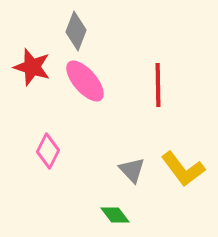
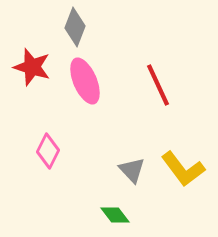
gray diamond: moved 1 px left, 4 px up
pink ellipse: rotated 18 degrees clockwise
red line: rotated 24 degrees counterclockwise
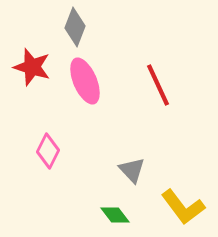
yellow L-shape: moved 38 px down
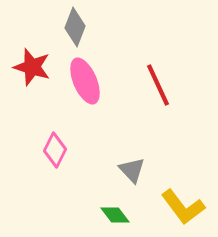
pink diamond: moved 7 px right, 1 px up
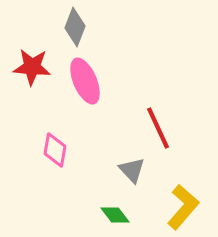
red star: rotated 12 degrees counterclockwise
red line: moved 43 px down
pink diamond: rotated 16 degrees counterclockwise
yellow L-shape: rotated 102 degrees counterclockwise
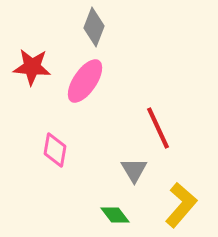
gray diamond: moved 19 px right
pink ellipse: rotated 57 degrees clockwise
gray triangle: moved 2 px right; rotated 12 degrees clockwise
yellow L-shape: moved 2 px left, 2 px up
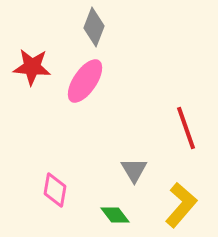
red line: moved 28 px right; rotated 6 degrees clockwise
pink diamond: moved 40 px down
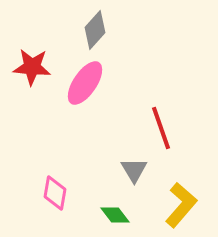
gray diamond: moved 1 px right, 3 px down; rotated 21 degrees clockwise
pink ellipse: moved 2 px down
red line: moved 25 px left
pink diamond: moved 3 px down
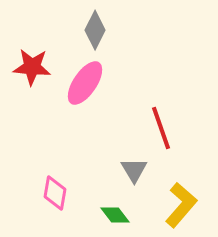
gray diamond: rotated 15 degrees counterclockwise
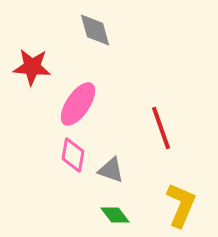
gray diamond: rotated 42 degrees counterclockwise
pink ellipse: moved 7 px left, 21 px down
gray triangle: moved 23 px left; rotated 40 degrees counterclockwise
pink diamond: moved 18 px right, 38 px up
yellow L-shape: rotated 18 degrees counterclockwise
